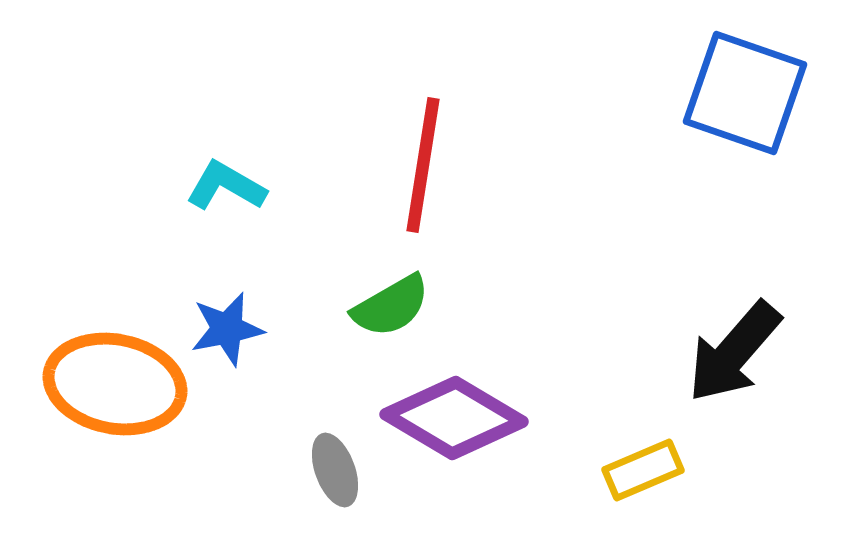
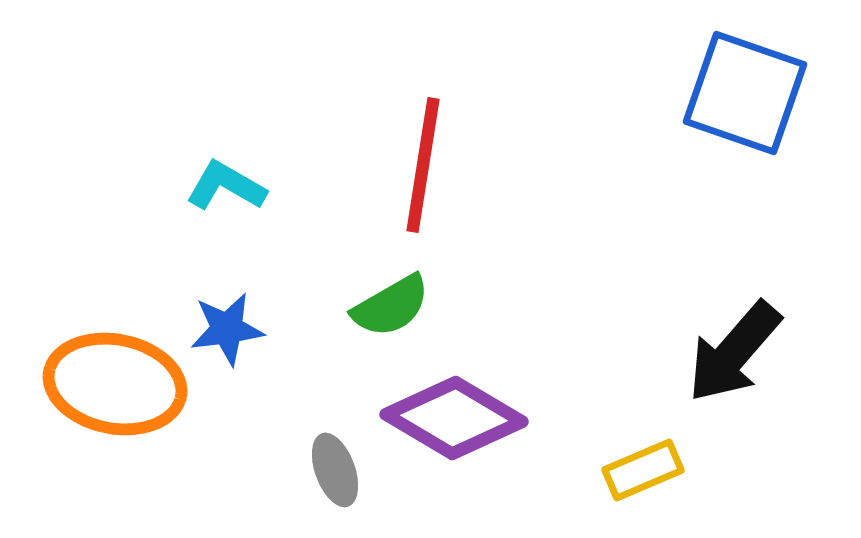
blue star: rotated 4 degrees clockwise
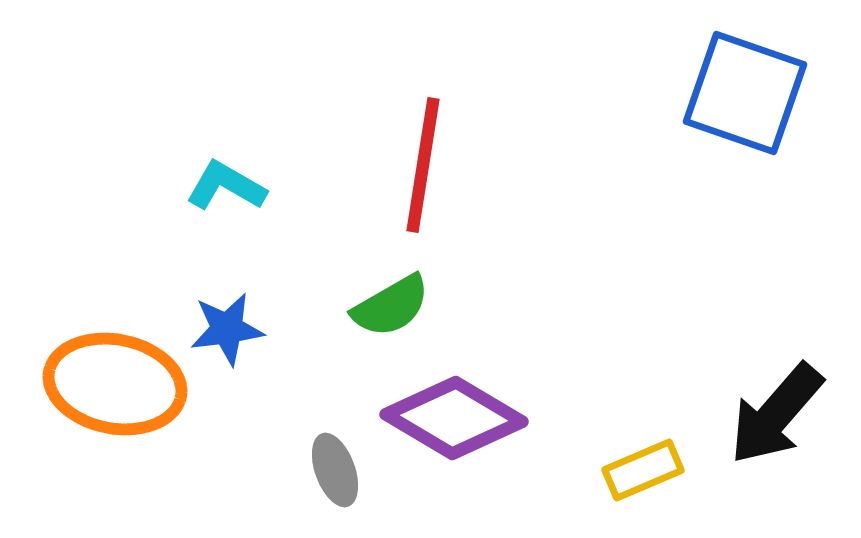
black arrow: moved 42 px right, 62 px down
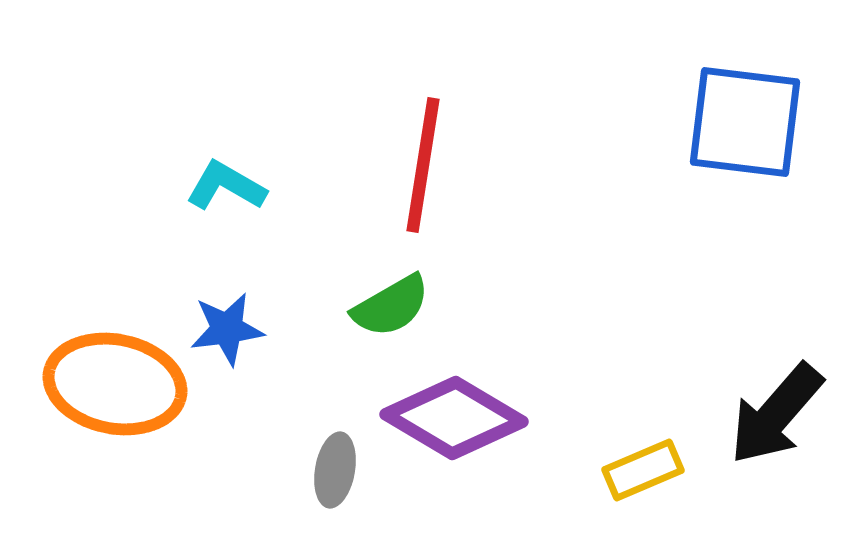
blue square: moved 29 px down; rotated 12 degrees counterclockwise
gray ellipse: rotated 30 degrees clockwise
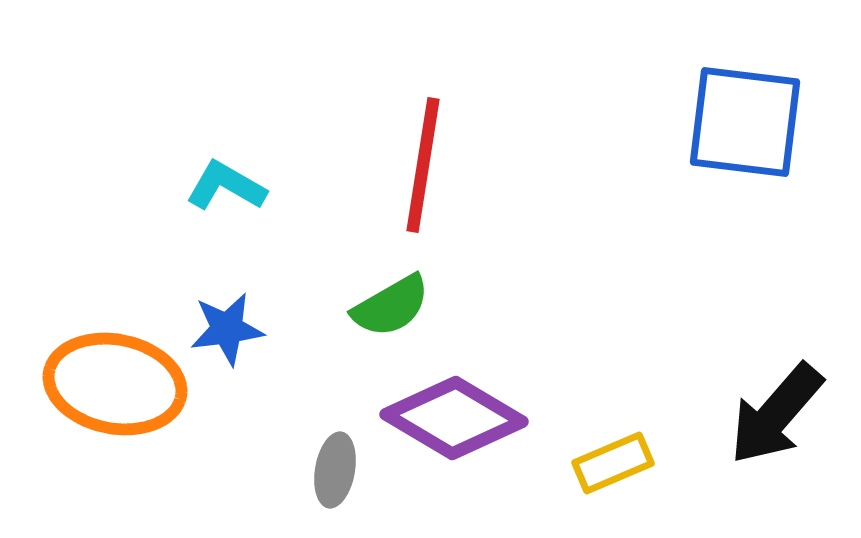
yellow rectangle: moved 30 px left, 7 px up
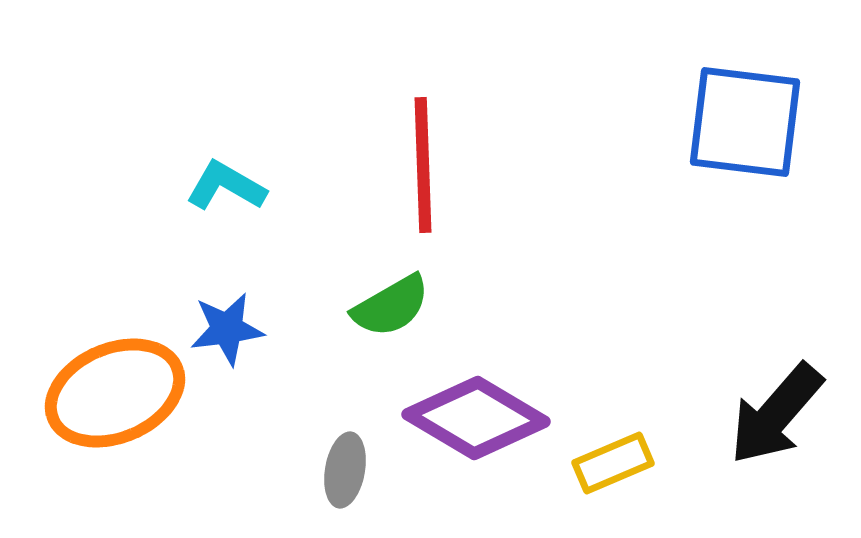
red line: rotated 11 degrees counterclockwise
orange ellipse: moved 9 px down; rotated 34 degrees counterclockwise
purple diamond: moved 22 px right
gray ellipse: moved 10 px right
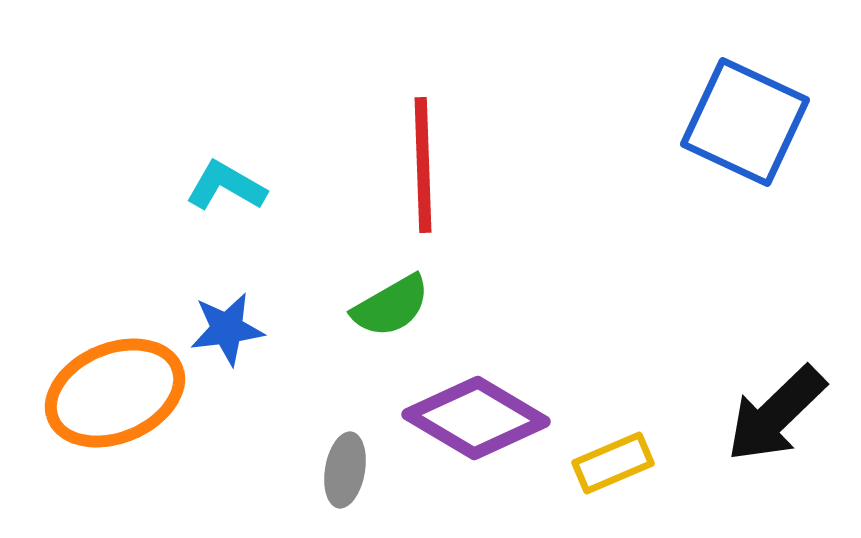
blue square: rotated 18 degrees clockwise
black arrow: rotated 5 degrees clockwise
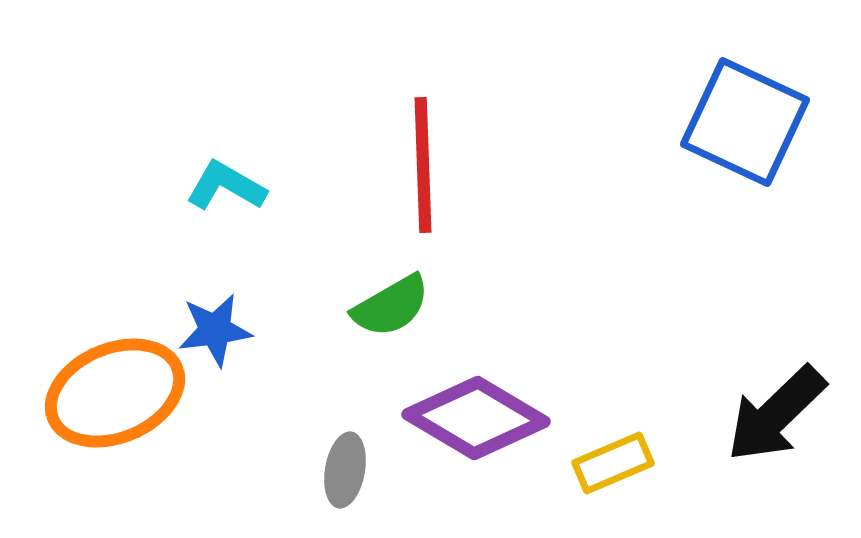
blue star: moved 12 px left, 1 px down
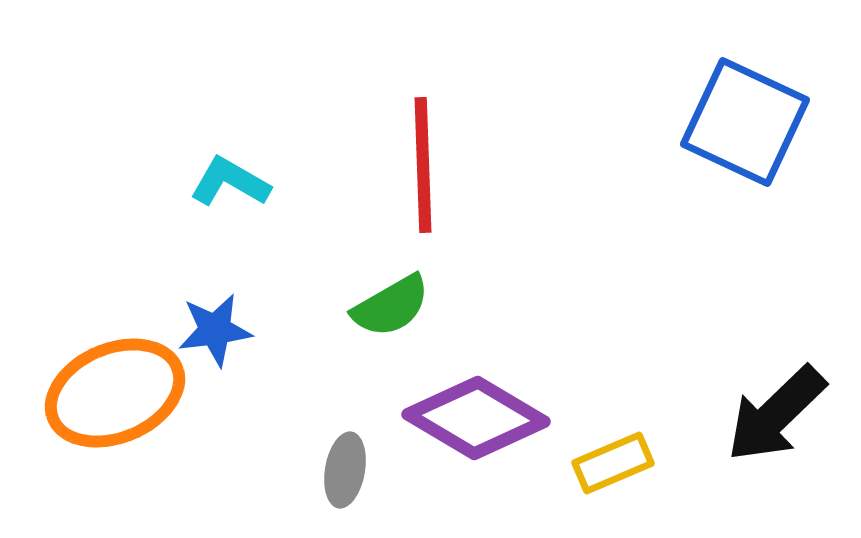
cyan L-shape: moved 4 px right, 4 px up
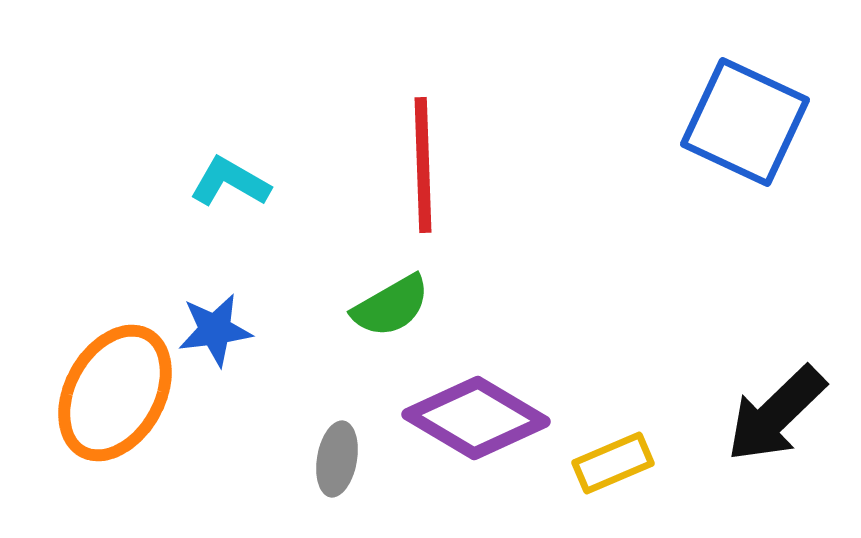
orange ellipse: rotated 38 degrees counterclockwise
gray ellipse: moved 8 px left, 11 px up
